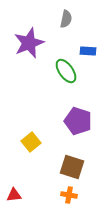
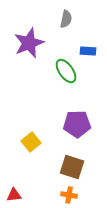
purple pentagon: moved 1 px left, 3 px down; rotated 20 degrees counterclockwise
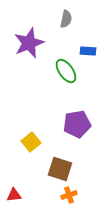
purple pentagon: rotated 8 degrees counterclockwise
brown square: moved 12 px left, 2 px down
orange cross: rotated 28 degrees counterclockwise
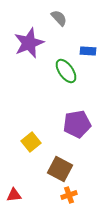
gray semicircle: moved 7 px left, 1 px up; rotated 54 degrees counterclockwise
brown square: rotated 10 degrees clockwise
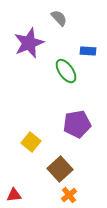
yellow square: rotated 12 degrees counterclockwise
brown square: rotated 20 degrees clockwise
orange cross: rotated 21 degrees counterclockwise
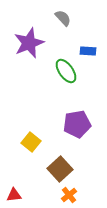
gray semicircle: moved 4 px right
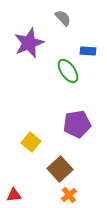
green ellipse: moved 2 px right
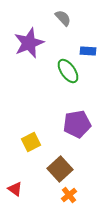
yellow square: rotated 24 degrees clockwise
red triangle: moved 1 px right, 6 px up; rotated 42 degrees clockwise
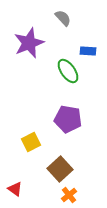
purple pentagon: moved 9 px left, 5 px up; rotated 20 degrees clockwise
